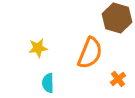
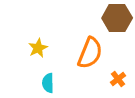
brown hexagon: rotated 16 degrees counterclockwise
yellow star: rotated 18 degrees counterclockwise
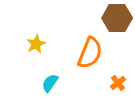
yellow star: moved 2 px left, 4 px up
orange cross: moved 4 px down
cyan semicircle: moved 2 px right; rotated 36 degrees clockwise
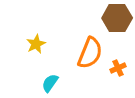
orange cross: moved 15 px up; rotated 14 degrees clockwise
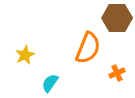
yellow star: moved 11 px left, 11 px down
orange semicircle: moved 2 px left, 5 px up
orange cross: moved 1 px left, 5 px down
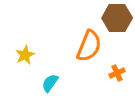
orange semicircle: moved 1 px right, 2 px up
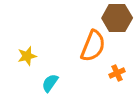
orange semicircle: moved 4 px right
yellow star: moved 2 px right, 1 px down; rotated 12 degrees clockwise
